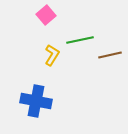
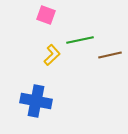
pink square: rotated 30 degrees counterclockwise
yellow L-shape: rotated 15 degrees clockwise
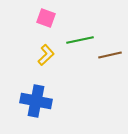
pink square: moved 3 px down
yellow L-shape: moved 6 px left
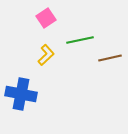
pink square: rotated 36 degrees clockwise
brown line: moved 3 px down
blue cross: moved 15 px left, 7 px up
